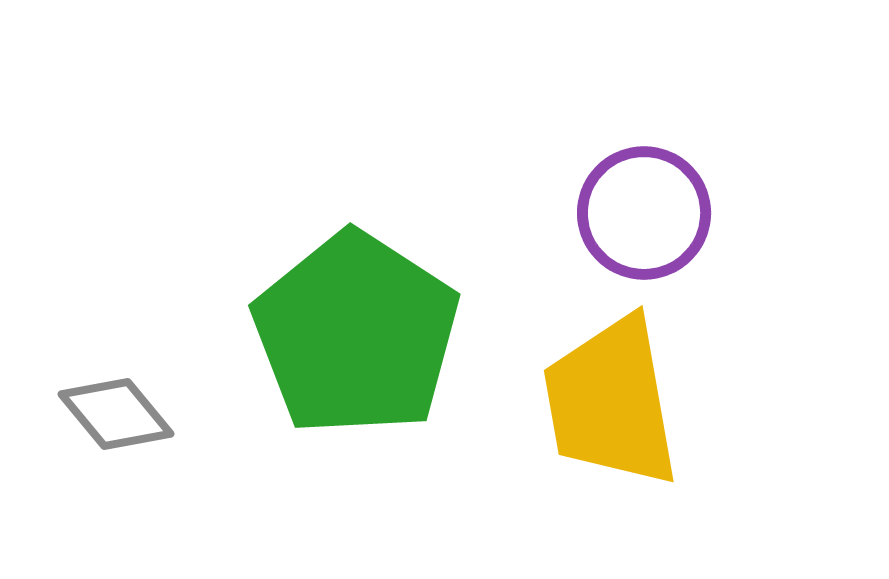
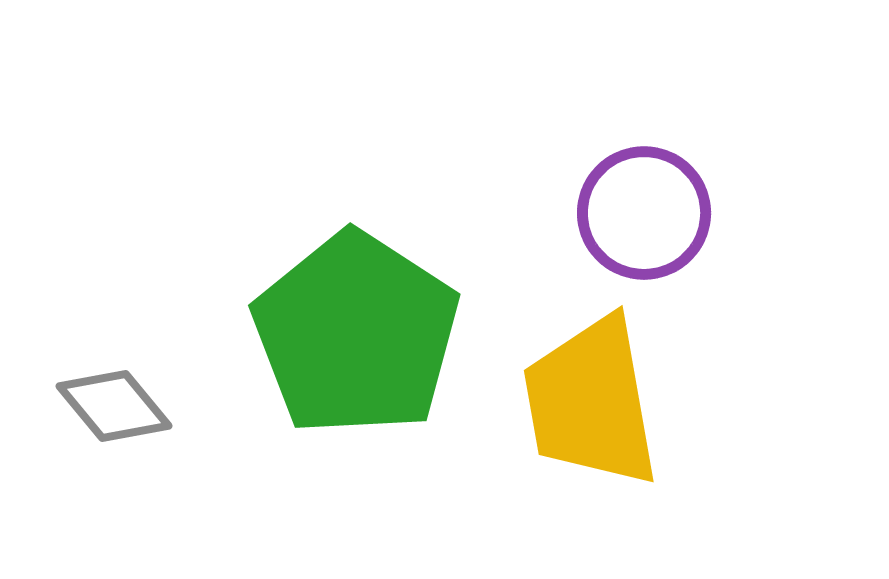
yellow trapezoid: moved 20 px left
gray diamond: moved 2 px left, 8 px up
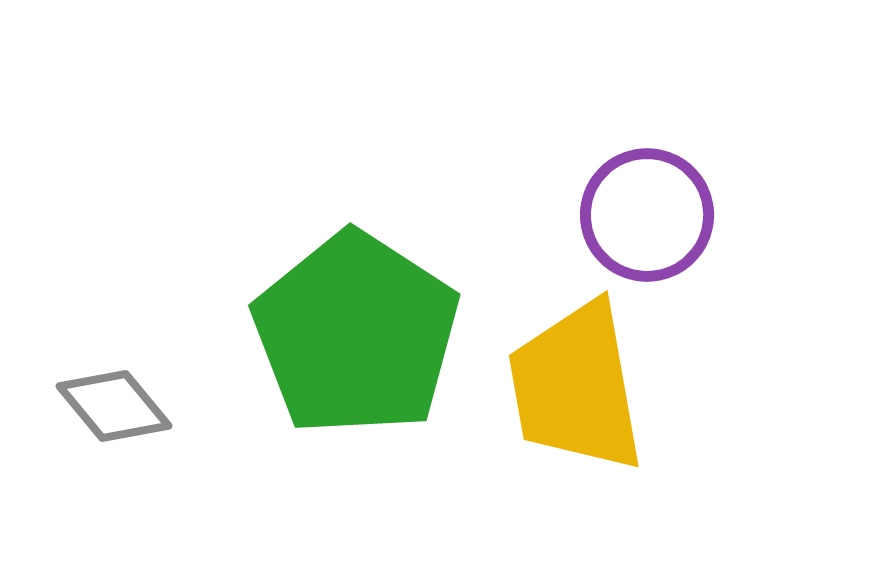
purple circle: moved 3 px right, 2 px down
yellow trapezoid: moved 15 px left, 15 px up
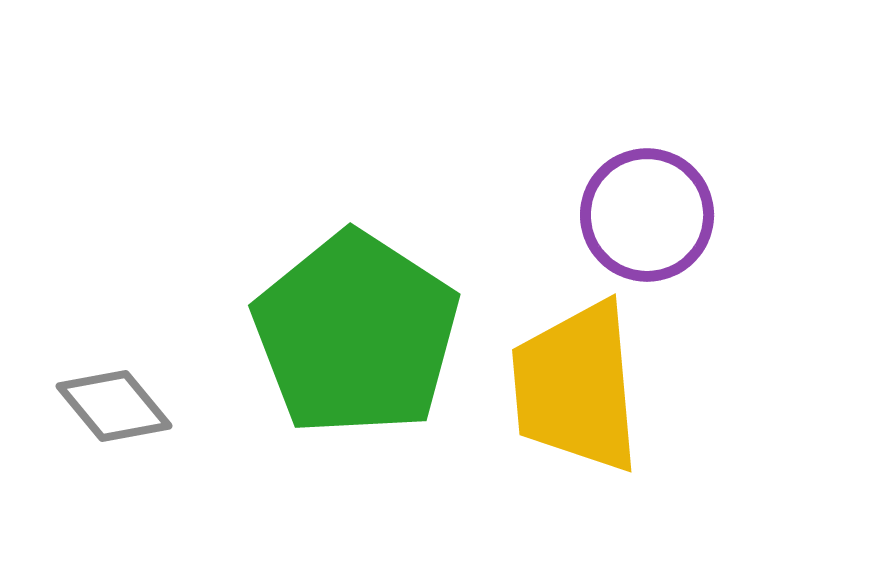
yellow trapezoid: rotated 5 degrees clockwise
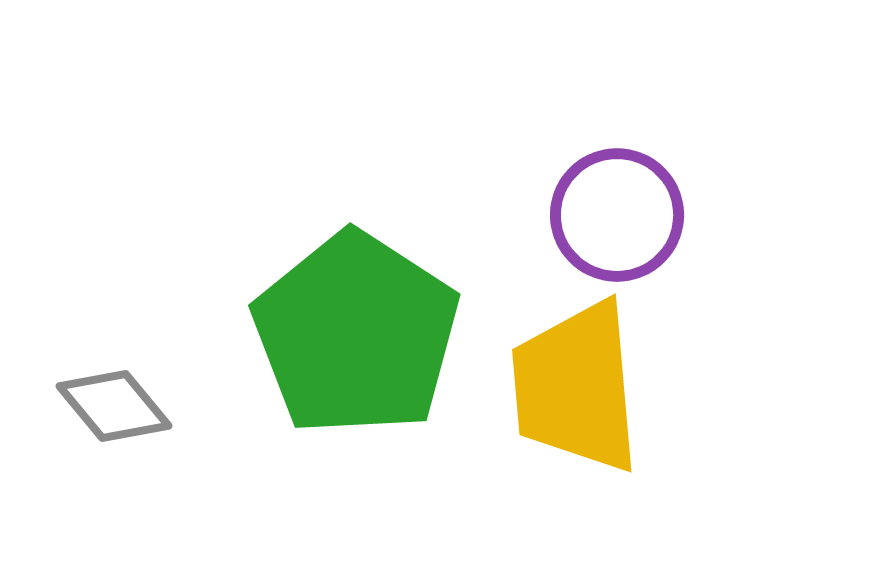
purple circle: moved 30 px left
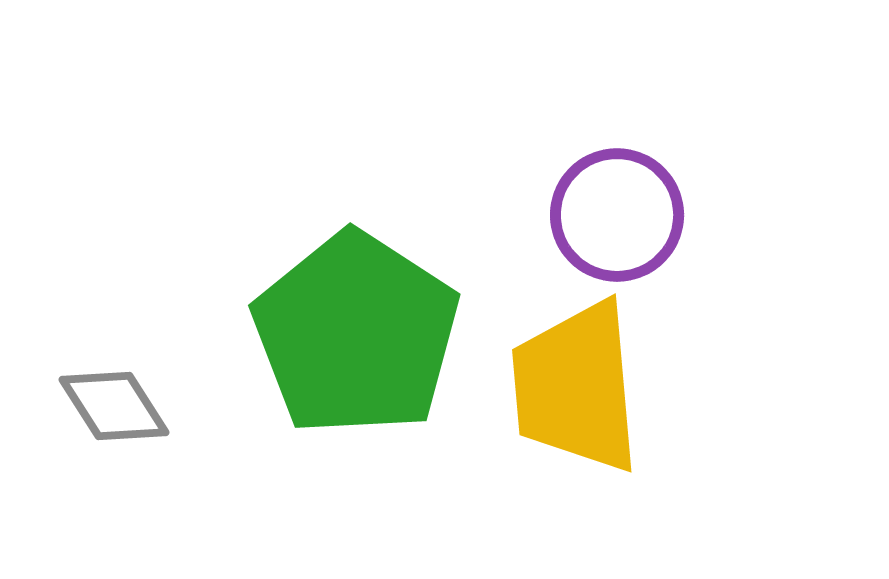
gray diamond: rotated 7 degrees clockwise
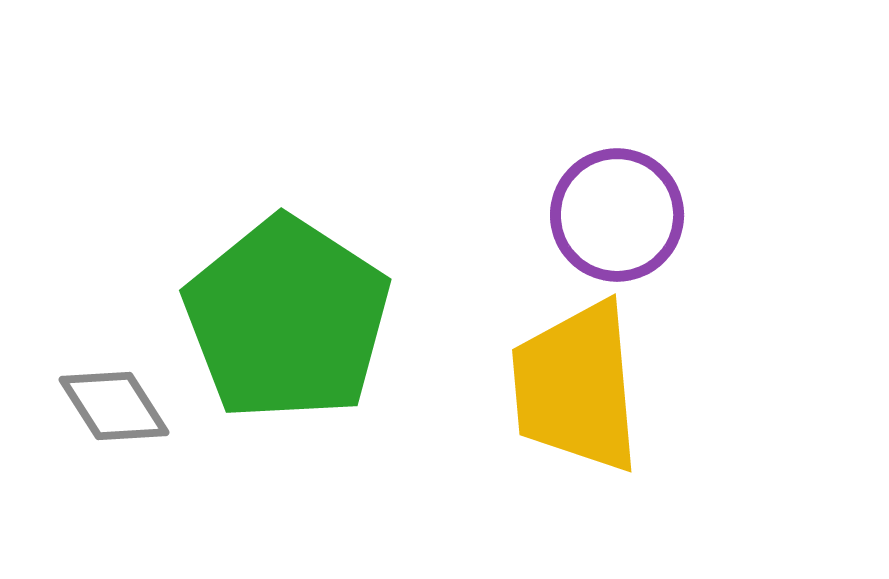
green pentagon: moved 69 px left, 15 px up
